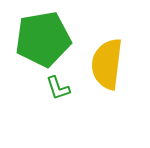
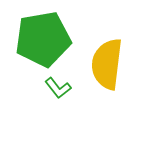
green L-shape: rotated 20 degrees counterclockwise
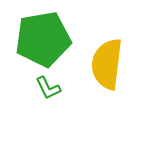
green L-shape: moved 10 px left; rotated 12 degrees clockwise
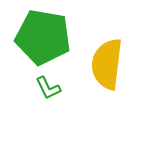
green pentagon: moved 2 px up; rotated 20 degrees clockwise
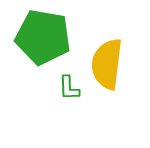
green L-shape: moved 21 px right; rotated 24 degrees clockwise
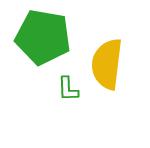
green L-shape: moved 1 px left, 1 px down
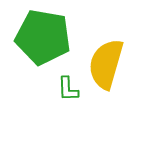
yellow semicircle: moved 1 px left; rotated 9 degrees clockwise
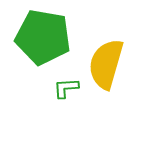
green L-shape: moved 2 px left, 1 px up; rotated 88 degrees clockwise
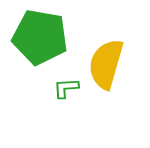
green pentagon: moved 3 px left
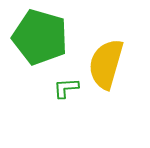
green pentagon: rotated 6 degrees clockwise
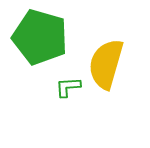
green L-shape: moved 2 px right, 1 px up
